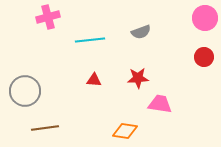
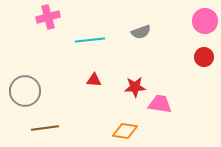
pink circle: moved 3 px down
red star: moved 3 px left, 9 px down
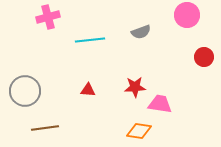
pink circle: moved 18 px left, 6 px up
red triangle: moved 6 px left, 10 px down
orange diamond: moved 14 px right
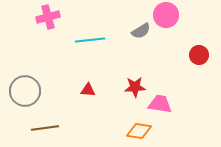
pink circle: moved 21 px left
gray semicircle: moved 1 px up; rotated 12 degrees counterclockwise
red circle: moved 5 px left, 2 px up
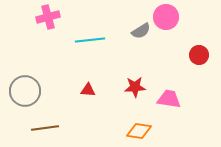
pink circle: moved 2 px down
pink trapezoid: moved 9 px right, 5 px up
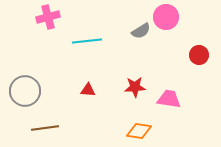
cyan line: moved 3 px left, 1 px down
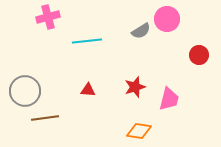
pink circle: moved 1 px right, 2 px down
red star: rotated 15 degrees counterclockwise
pink trapezoid: rotated 95 degrees clockwise
brown line: moved 10 px up
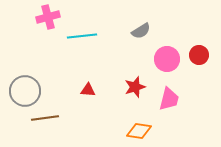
pink circle: moved 40 px down
cyan line: moved 5 px left, 5 px up
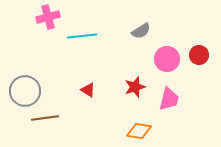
red triangle: rotated 28 degrees clockwise
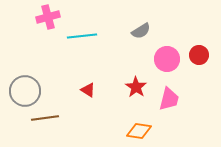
red star: moved 1 px right; rotated 20 degrees counterclockwise
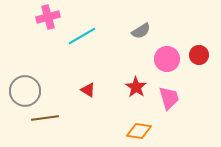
cyan line: rotated 24 degrees counterclockwise
pink trapezoid: moved 1 px up; rotated 30 degrees counterclockwise
